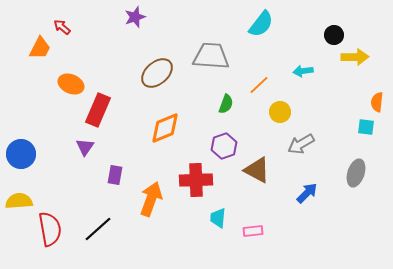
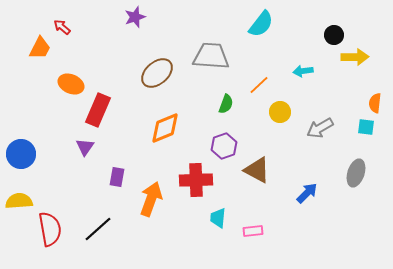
orange semicircle: moved 2 px left, 1 px down
gray arrow: moved 19 px right, 16 px up
purple rectangle: moved 2 px right, 2 px down
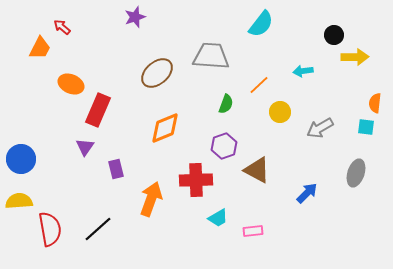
blue circle: moved 5 px down
purple rectangle: moved 1 px left, 8 px up; rotated 24 degrees counterclockwise
cyan trapezoid: rotated 125 degrees counterclockwise
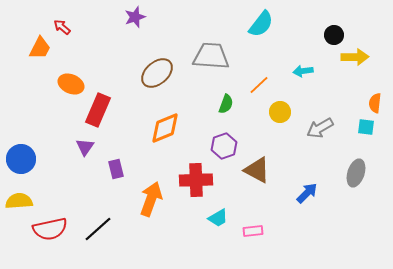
red semicircle: rotated 88 degrees clockwise
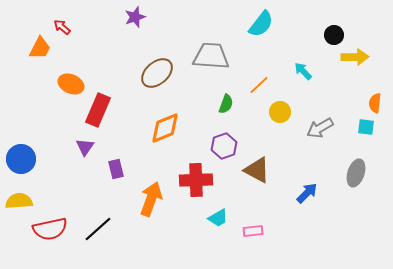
cyan arrow: rotated 54 degrees clockwise
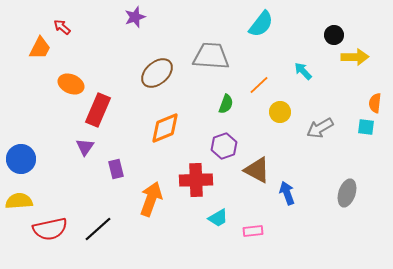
gray ellipse: moved 9 px left, 20 px down
blue arrow: moved 20 px left; rotated 65 degrees counterclockwise
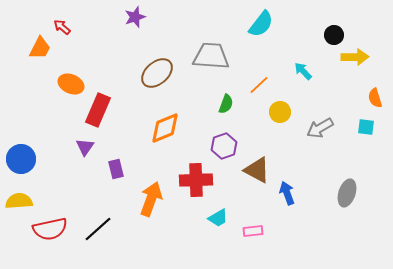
orange semicircle: moved 5 px up; rotated 24 degrees counterclockwise
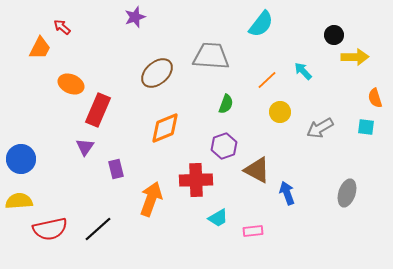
orange line: moved 8 px right, 5 px up
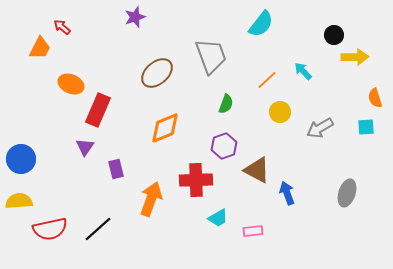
gray trapezoid: rotated 66 degrees clockwise
cyan square: rotated 12 degrees counterclockwise
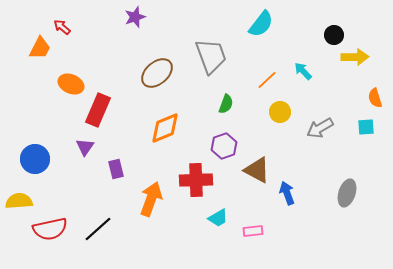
blue circle: moved 14 px right
